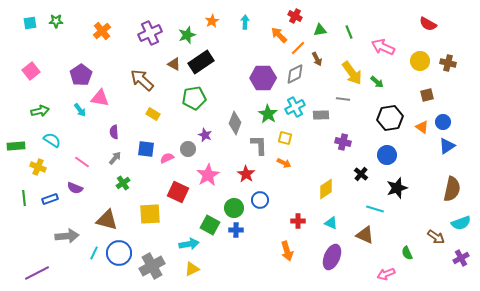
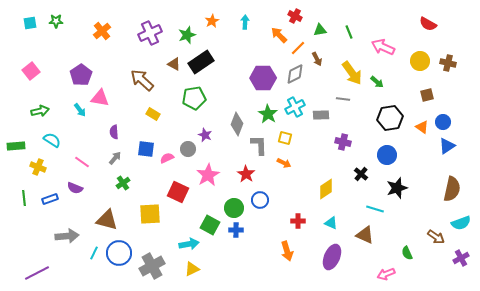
gray diamond at (235, 123): moved 2 px right, 1 px down
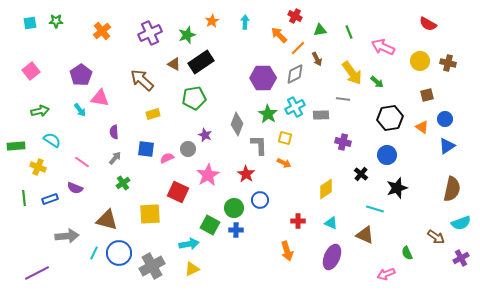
yellow rectangle at (153, 114): rotated 48 degrees counterclockwise
blue circle at (443, 122): moved 2 px right, 3 px up
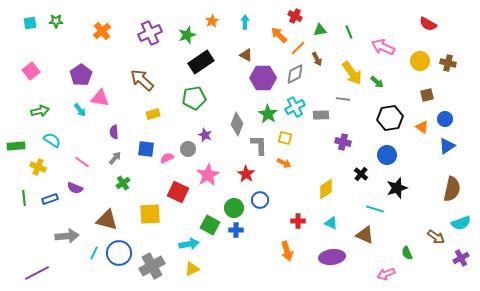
brown triangle at (174, 64): moved 72 px right, 9 px up
purple ellipse at (332, 257): rotated 60 degrees clockwise
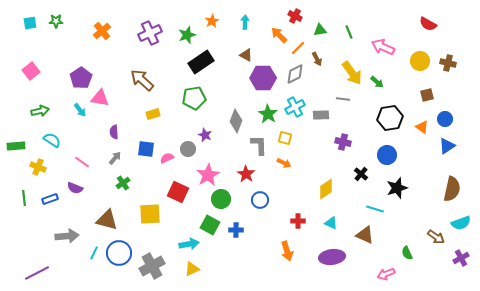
purple pentagon at (81, 75): moved 3 px down
gray diamond at (237, 124): moved 1 px left, 3 px up
green circle at (234, 208): moved 13 px left, 9 px up
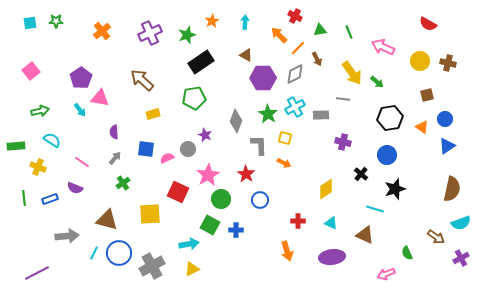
black star at (397, 188): moved 2 px left, 1 px down
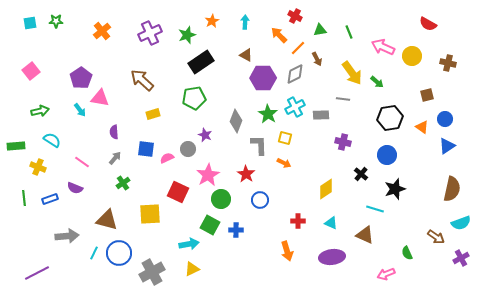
yellow circle at (420, 61): moved 8 px left, 5 px up
gray cross at (152, 266): moved 6 px down
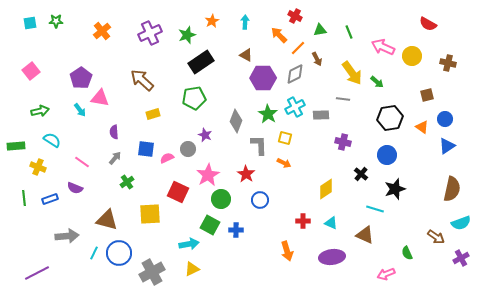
green cross at (123, 183): moved 4 px right, 1 px up
red cross at (298, 221): moved 5 px right
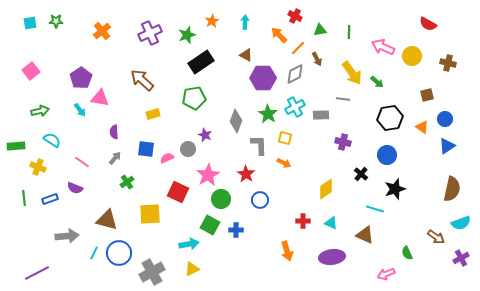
green line at (349, 32): rotated 24 degrees clockwise
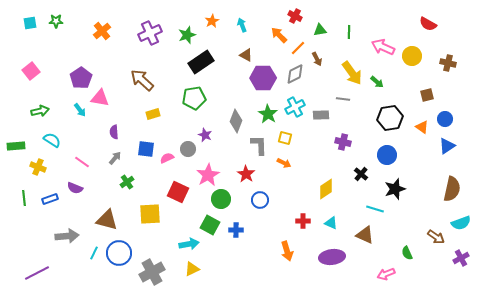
cyan arrow at (245, 22): moved 3 px left, 3 px down; rotated 24 degrees counterclockwise
